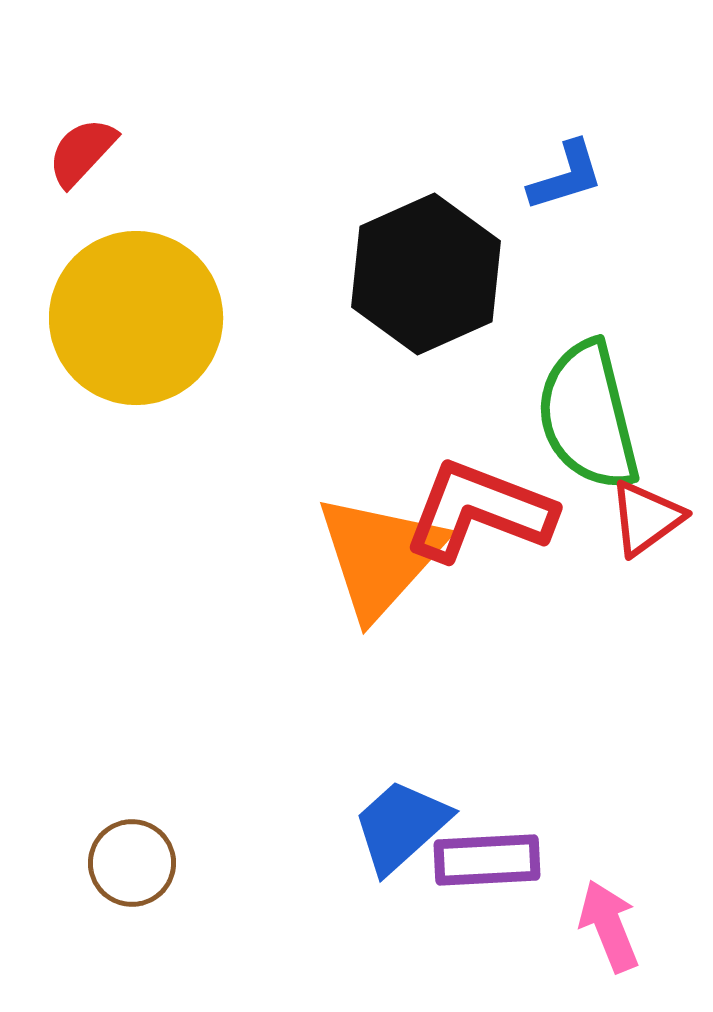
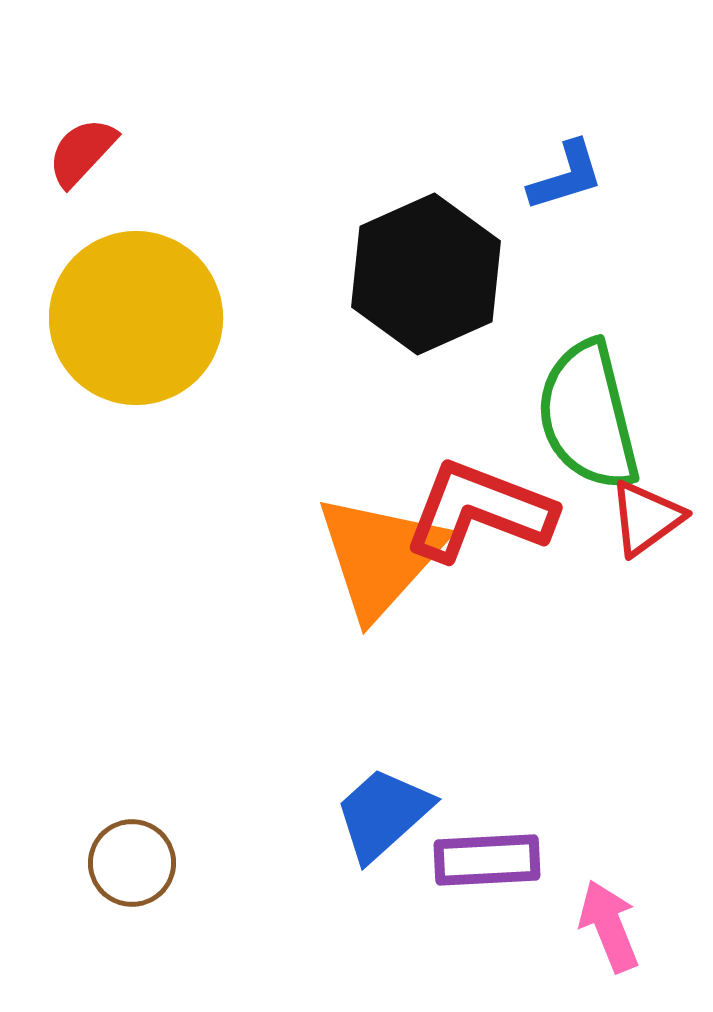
blue trapezoid: moved 18 px left, 12 px up
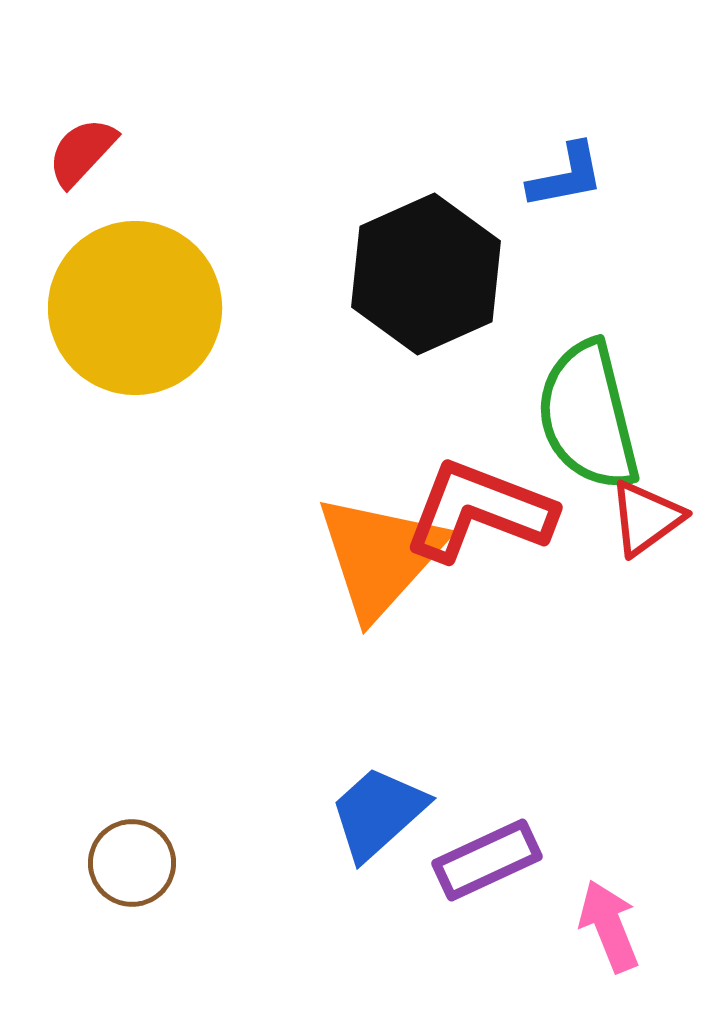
blue L-shape: rotated 6 degrees clockwise
yellow circle: moved 1 px left, 10 px up
blue trapezoid: moved 5 px left, 1 px up
purple rectangle: rotated 22 degrees counterclockwise
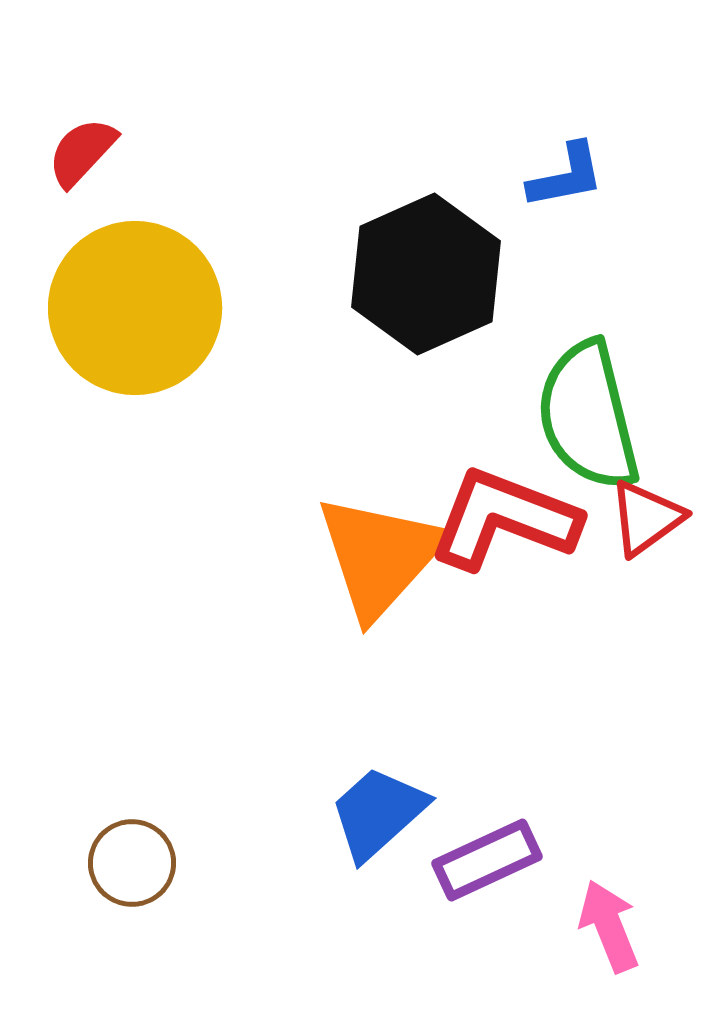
red L-shape: moved 25 px right, 8 px down
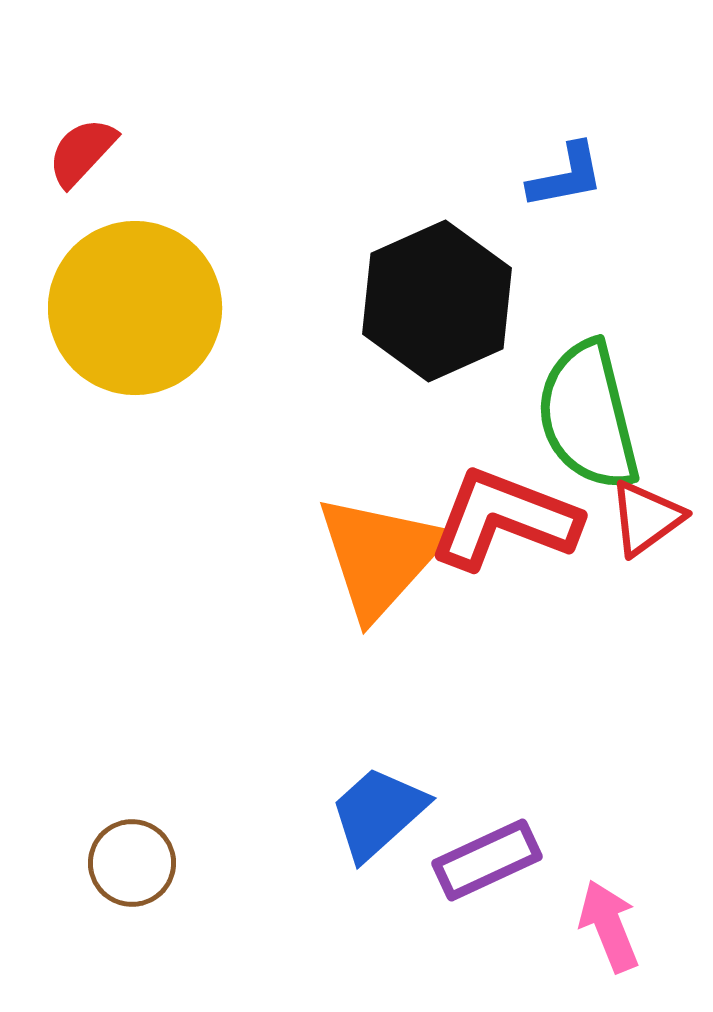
black hexagon: moved 11 px right, 27 px down
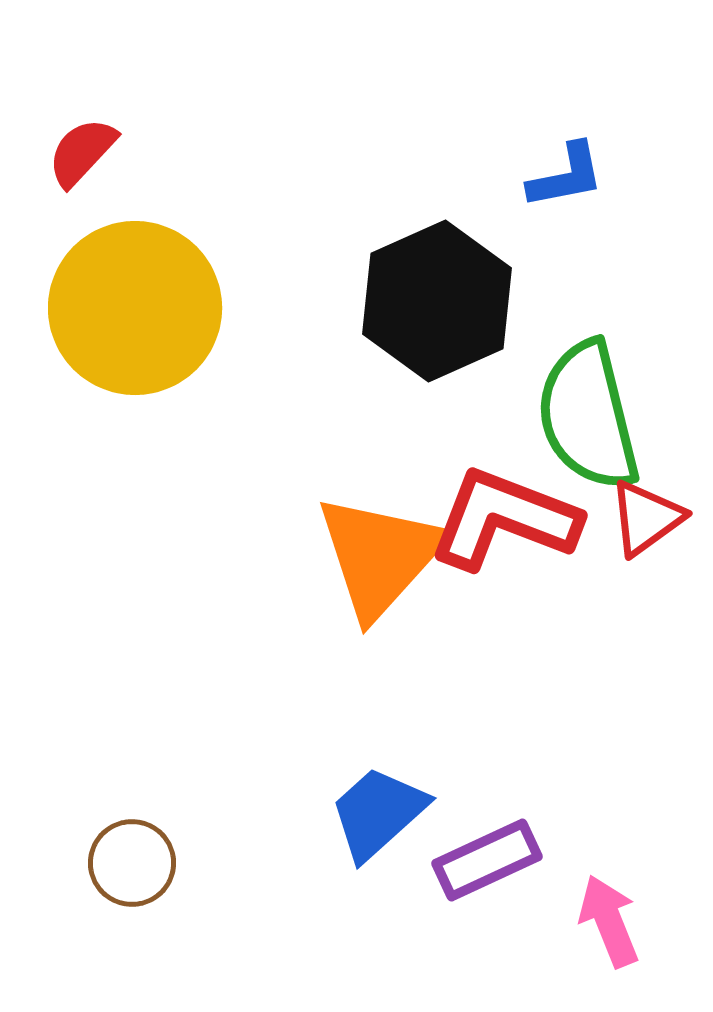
pink arrow: moved 5 px up
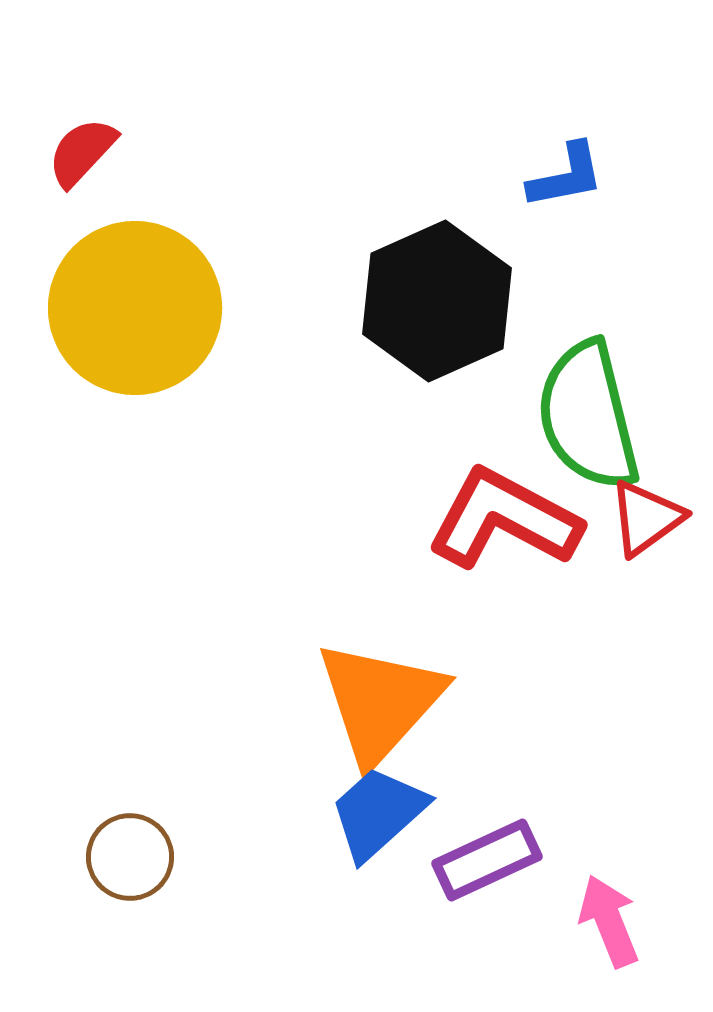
red L-shape: rotated 7 degrees clockwise
orange triangle: moved 146 px down
brown circle: moved 2 px left, 6 px up
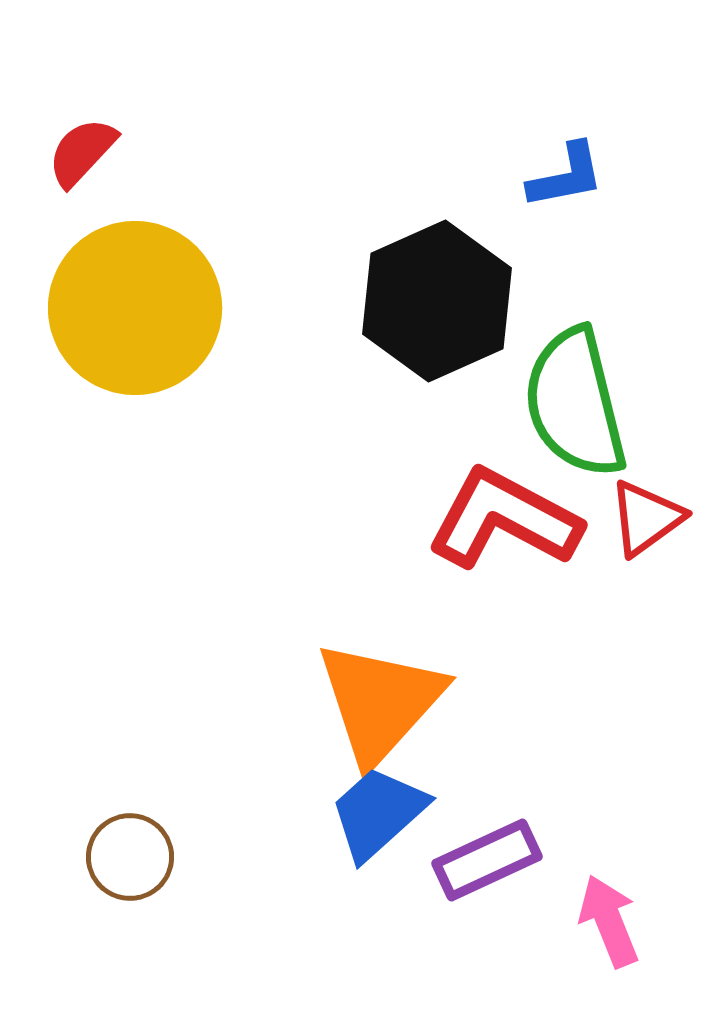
green semicircle: moved 13 px left, 13 px up
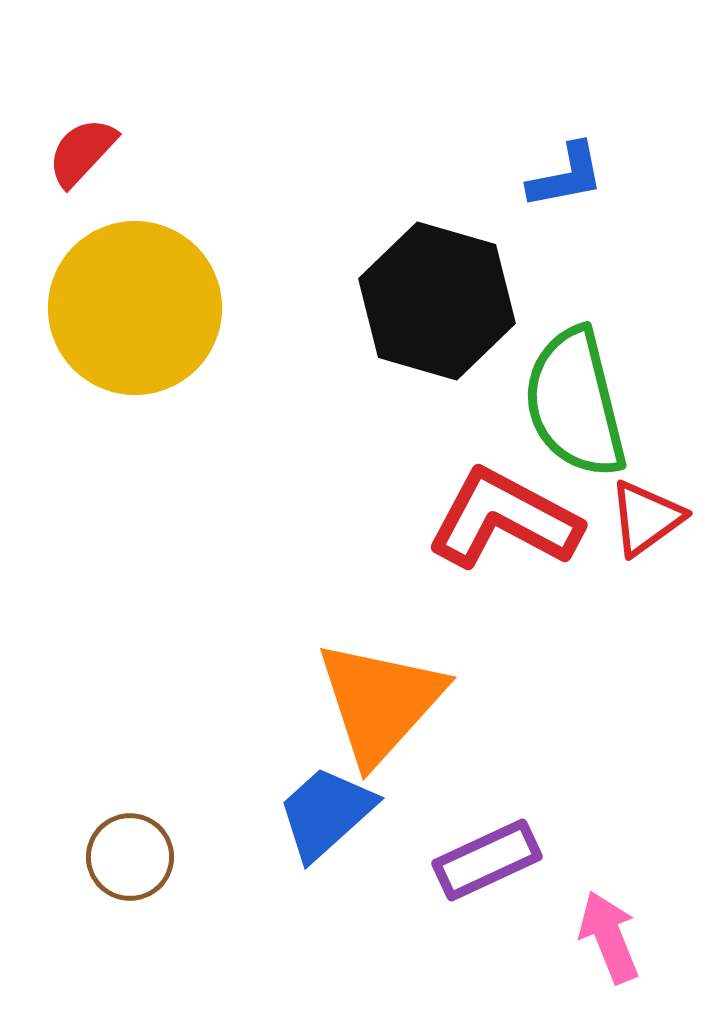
black hexagon: rotated 20 degrees counterclockwise
blue trapezoid: moved 52 px left
pink arrow: moved 16 px down
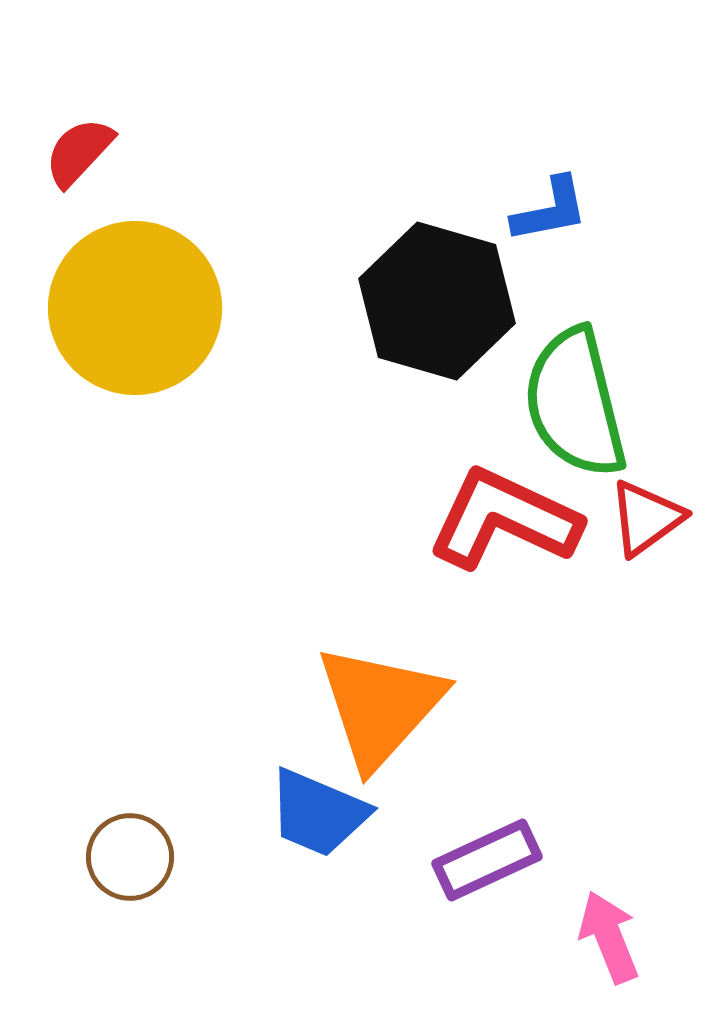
red semicircle: moved 3 px left
blue L-shape: moved 16 px left, 34 px down
red L-shape: rotated 3 degrees counterclockwise
orange triangle: moved 4 px down
blue trapezoid: moved 8 px left; rotated 115 degrees counterclockwise
